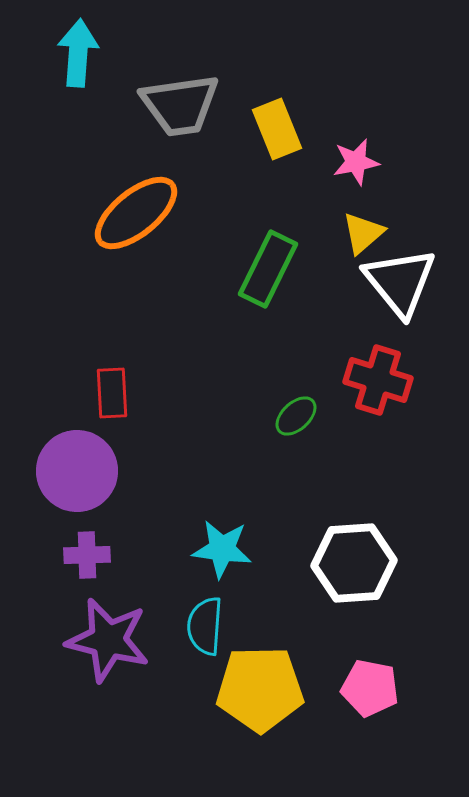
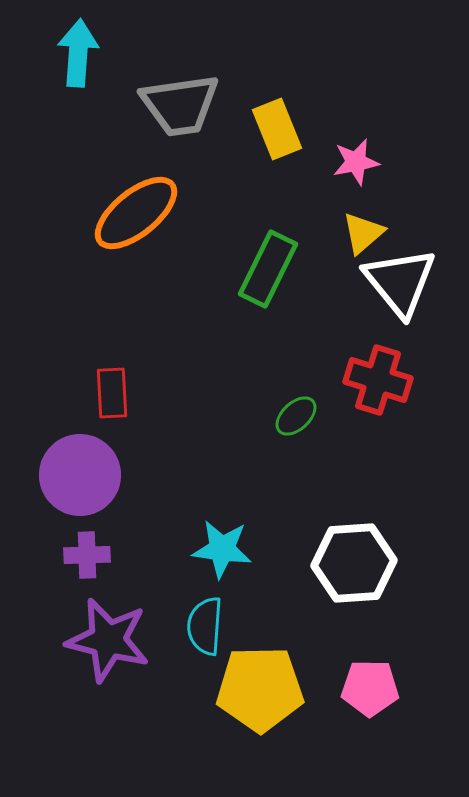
purple circle: moved 3 px right, 4 px down
pink pentagon: rotated 10 degrees counterclockwise
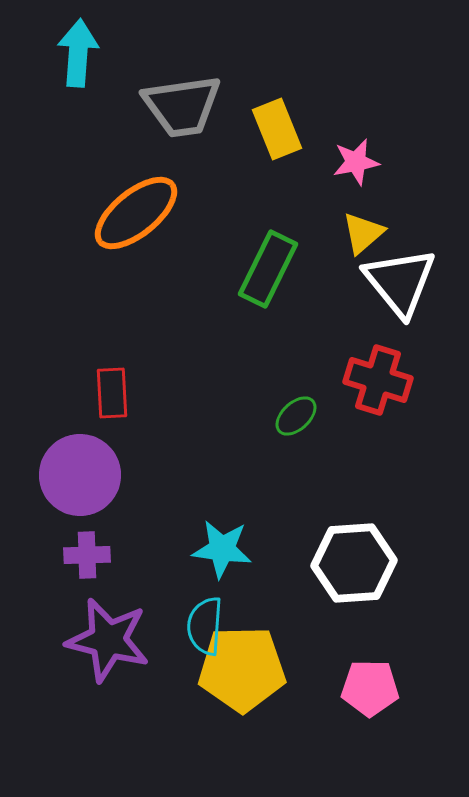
gray trapezoid: moved 2 px right, 1 px down
yellow pentagon: moved 18 px left, 20 px up
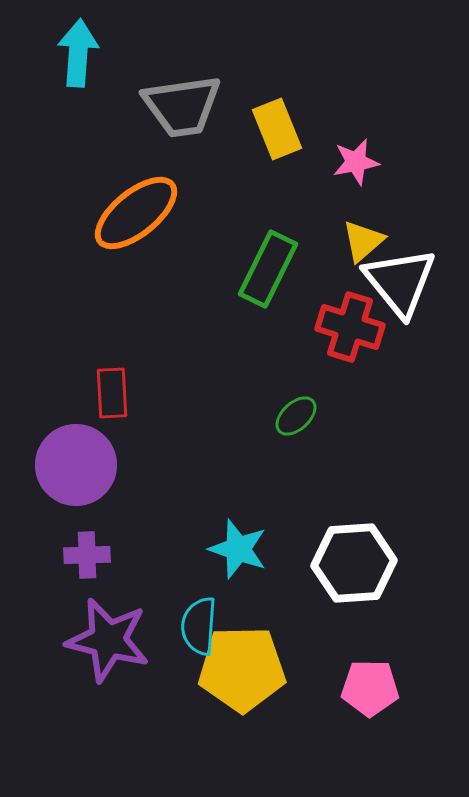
yellow triangle: moved 8 px down
red cross: moved 28 px left, 53 px up
purple circle: moved 4 px left, 10 px up
cyan star: moved 16 px right; rotated 12 degrees clockwise
cyan semicircle: moved 6 px left
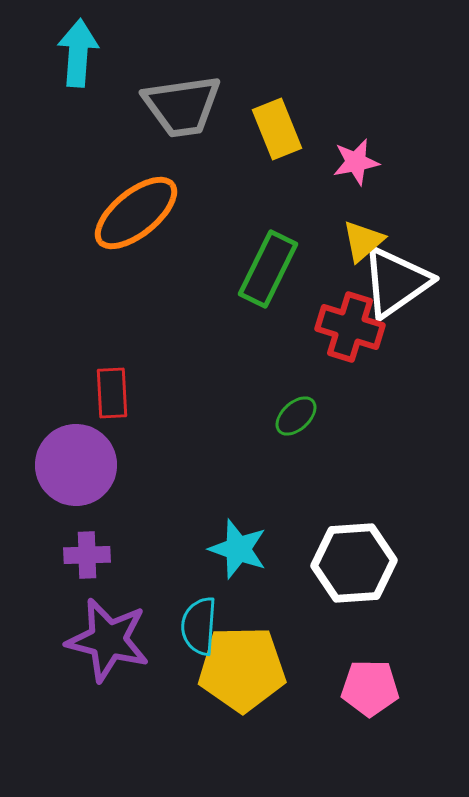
white triangle: moved 4 px left; rotated 34 degrees clockwise
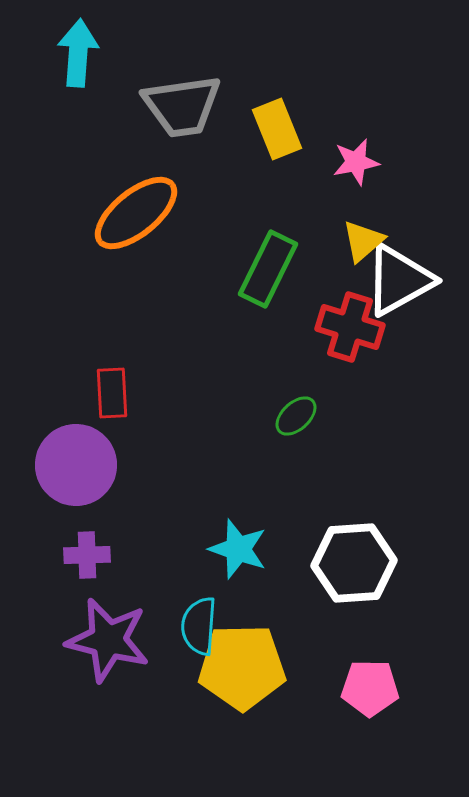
white triangle: moved 3 px right, 2 px up; rotated 6 degrees clockwise
yellow pentagon: moved 2 px up
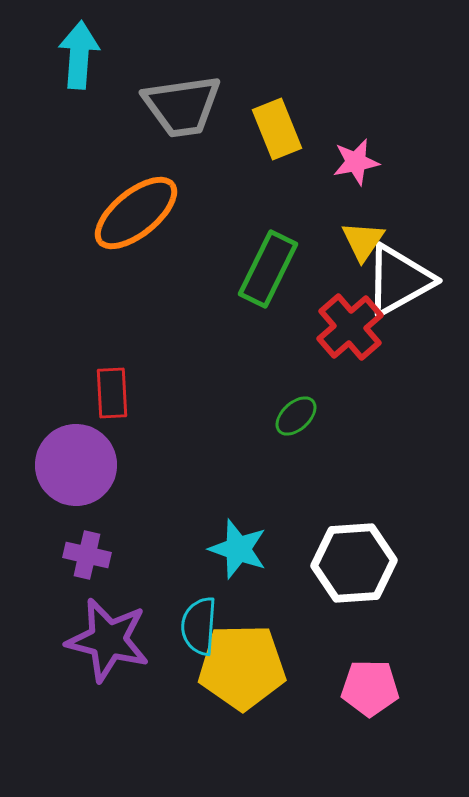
cyan arrow: moved 1 px right, 2 px down
yellow triangle: rotated 15 degrees counterclockwise
red cross: rotated 32 degrees clockwise
purple cross: rotated 15 degrees clockwise
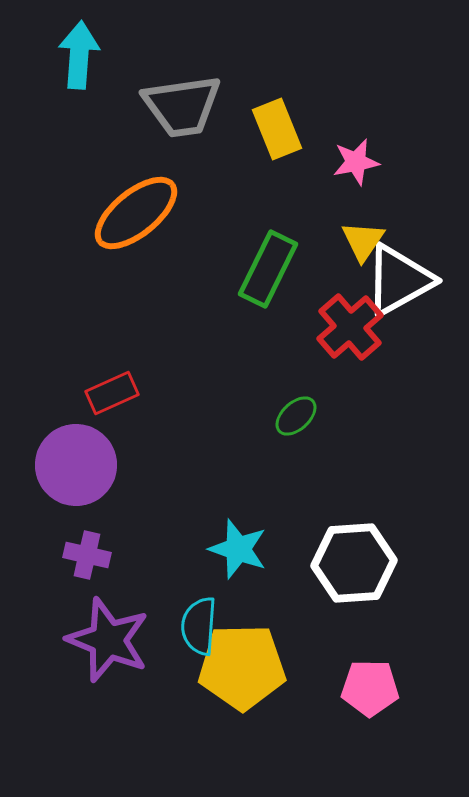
red rectangle: rotated 69 degrees clockwise
purple star: rotated 8 degrees clockwise
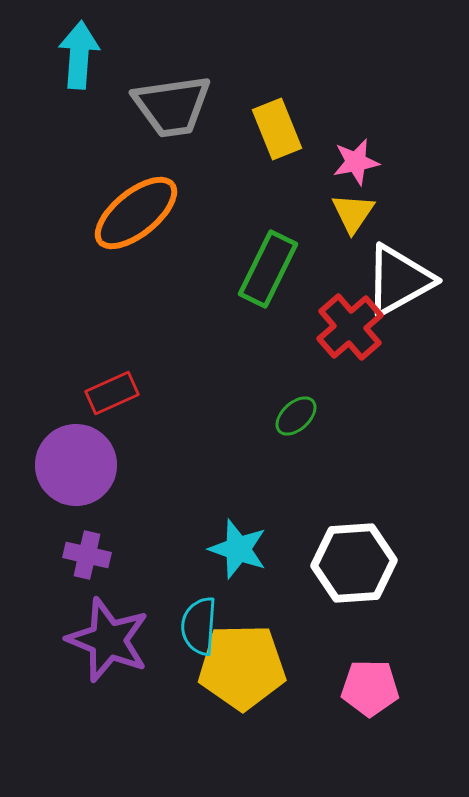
gray trapezoid: moved 10 px left
yellow triangle: moved 10 px left, 28 px up
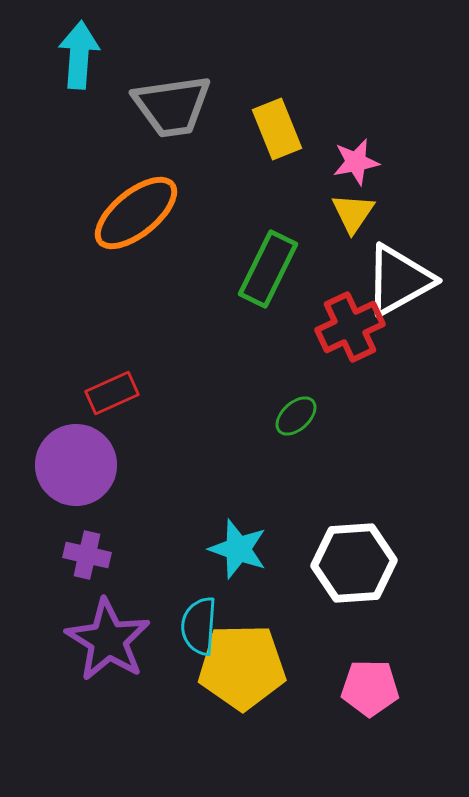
red cross: rotated 16 degrees clockwise
purple star: rotated 10 degrees clockwise
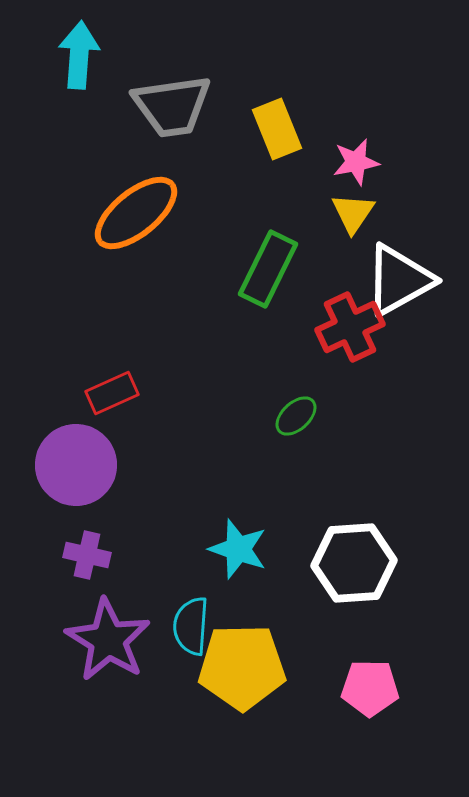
cyan semicircle: moved 8 px left
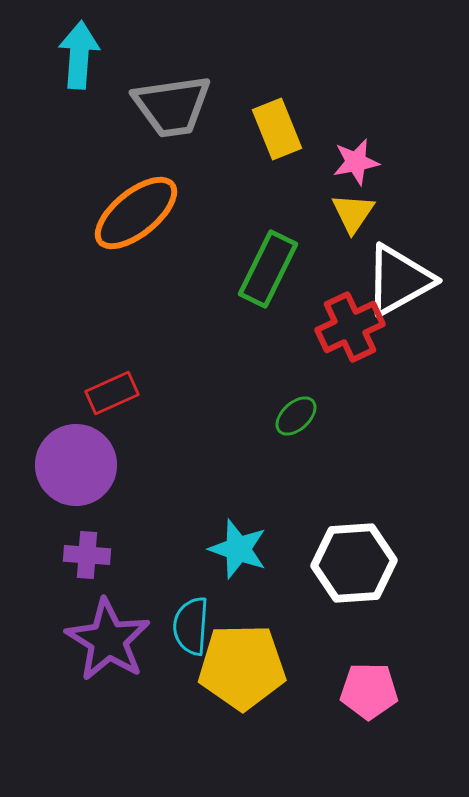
purple cross: rotated 9 degrees counterclockwise
pink pentagon: moved 1 px left, 3 px down
